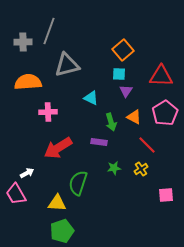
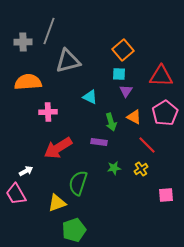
gray triangle: moved 1 px right, 4 px up
cyan triangle: moved 1 px left, 1 px up
white arrow: moved 1 px left, 2 px up
yellow triangle: rotated 24 degrees counterclockwise
green pentagon: moved 12 px right, 1 px up
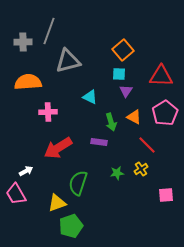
green star: moved 3 px right, 5 px down
green pentagon: moved 3 px left, 4 px up
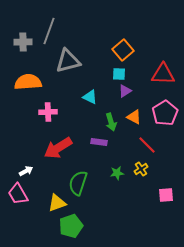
red triangle: moved 2 px right, 2 px up
purple triangle: moved 1 px left; rotated 24 degrees clockwise
pink trapezoid: moved 2 px right
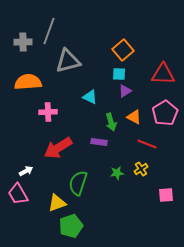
red line: moved 1 px up; rotated 24 degrees counterclockwise
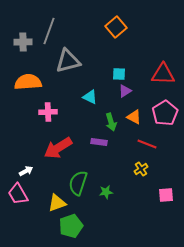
orange square: moved 7 px left, 23 px up
green star: moved 11 px left, 19 px down
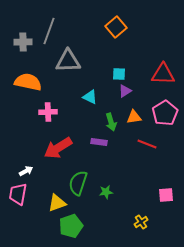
gray triangle: rotated 12 degrees clockwise
orange semicircle: rotated 16 degrees clockwise
orange triangle: rotated 35 degrees counterclockwise
yellow cross: moved 53 px down
pink trapezoid: rotated 40 degrees clockwise
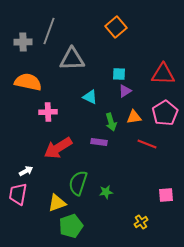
gray triangle: moved 4 px right, 2 px up
